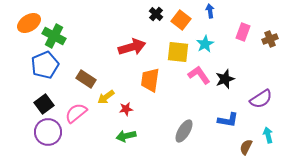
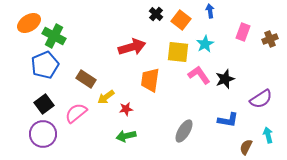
purple circle: moved 5 px left, 2 px down
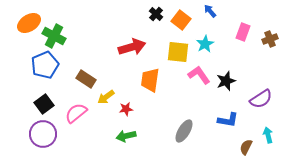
blue arrow: rotated 32 degrees counterclockwise
black star: moved 1 px right, 2 px down
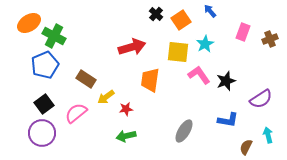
orange square: rotated 18 degrees clockwise
purple circle: moved 1 px left, 1 px up
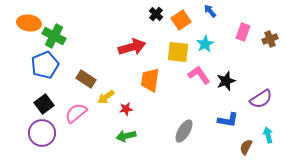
orange ellipse: rotated 40 degrees clockwise
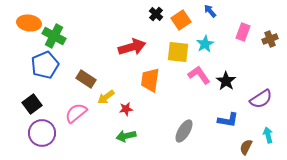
black star: rotated 18 degrees counterclockwise
black square: moved 12 px left
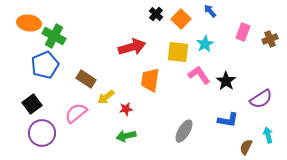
orange square: moved 1 px up; rotated 12 degrees counterclockwise
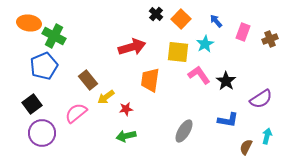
blue arrow: moved 6 px right, 10 px down
blue pentagon: moved 1 px left, 1 px down
brown rectangle: moved 2 px right, 1 px down; rotated 18 degrees clockwise
cyan arrow: moved 1 px left, 1 px down; rotated 28 degrees clockwise
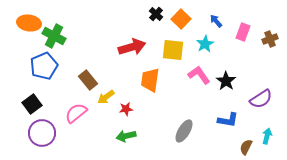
yellow square: moved 5 px left, 2 px up
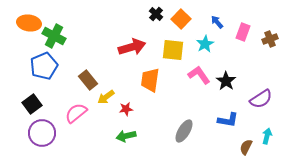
blue arrow: moved 1 px right, 1 px down
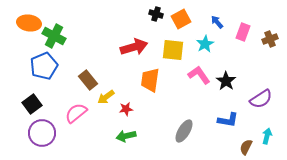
black cross: rotated 24 degrees counterclockwise
orange square: rotated 18 degrees clockwise
red arrow: moved 2 px right
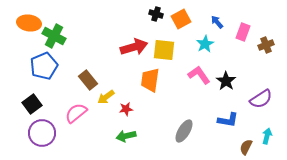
brown cross: moved 4 px left, 6 px down
yellow square: moved 9 px left
